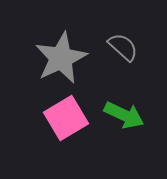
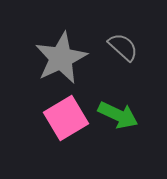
green arrow: moved 6 px left
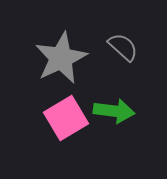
green arrow: moved 4 px left, 4 px up; rotated 18 degrees counterclockwise
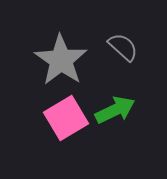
gray star: moved 2 px down; rotated 12 degrees counterclockwise
green arrow: moved 1 px right, 1 px up; rotated 33 degrees counterclockwise
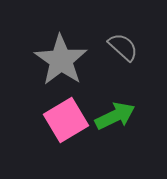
green arrow: moved 6 px down
pink square: moved 2 px down
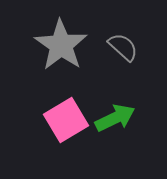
gray star: moved 15 px up
green arrow: moved 2 px down
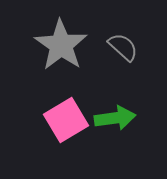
green arrow: rotated 18 degrees clockwise
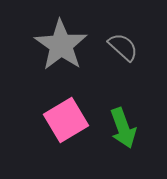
green arrow: moved 8 px right, 10 px down; rotated 78 degrees clockwise
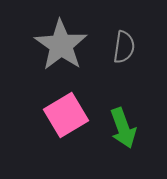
gray semicircle: moved 1 px right; rotated 56 degrees clockwise
pink square: moved 5 px up
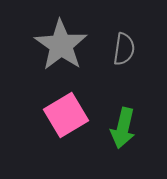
gray semicircle: moved 2 px down
green arrow: rotated 33 degrees clockwise
